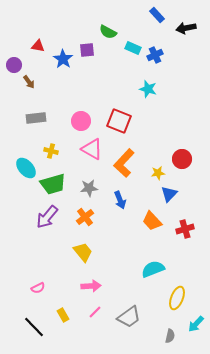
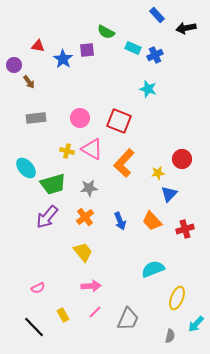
green semicircle: moved 2 px left
pink circle: moved 1 px left, 3 px up
yellow cross: moved 16 px right
blue arrow: moved 21 px down
gray trapezoid: moved 1 px left, 2 px down; rotated 30 degrees counterclockwise
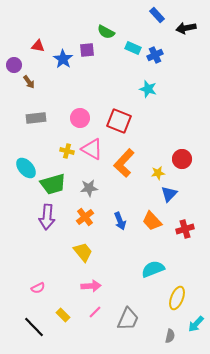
purple arrow: rotated 35 degrees counterclockwise
yellow rectangle: rotated 16 degrees counterclockwise
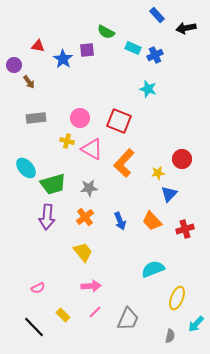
yellow cross: moved 10 px up
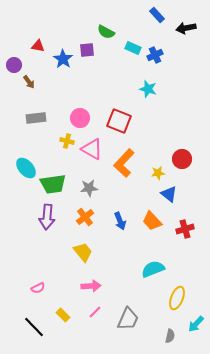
green trapezoid: rotated 8 degrees clockwise
blue triangle: rotated 36 degrees counterclockwise
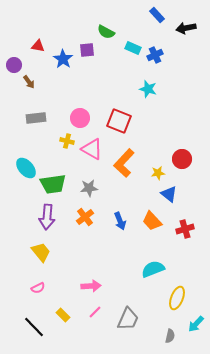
yellow trapezoid: moved 42 px left
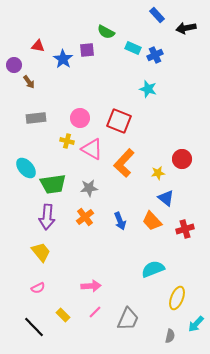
blue triangle: moved 3 px left, 4 px down
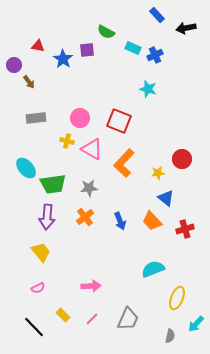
pink line: moved 3 px left, 7 px down
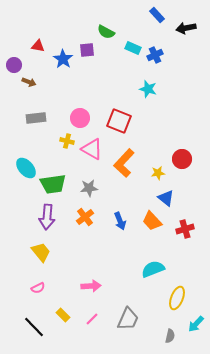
brown arrow: rotated 32 degrees counterclockwise
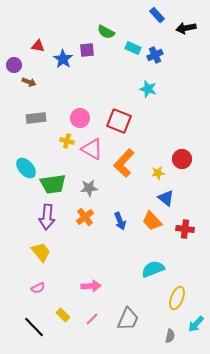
red cross: rotated 24 degrees clockwise
